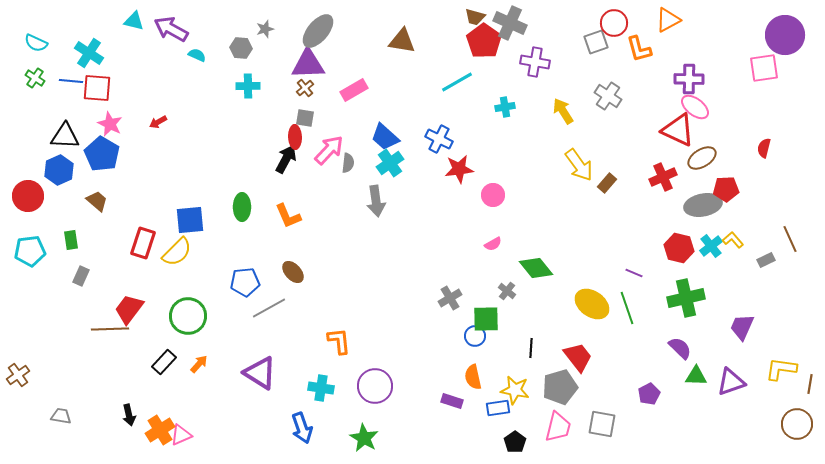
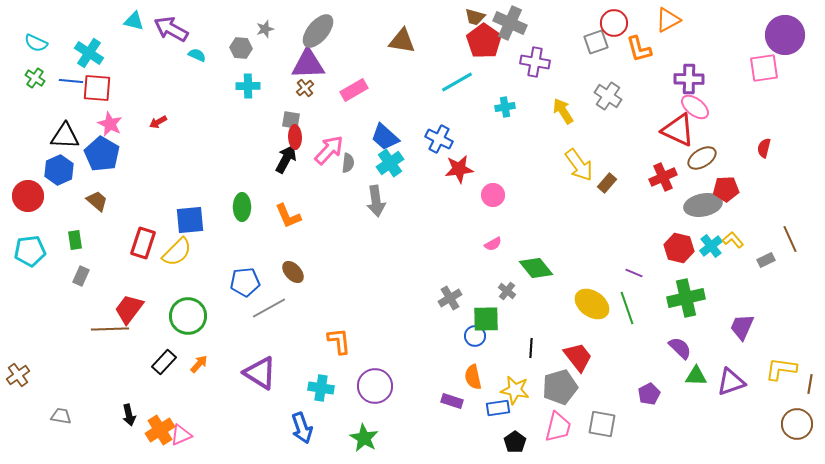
gray square at (305, 118): moved 14 px left, 2 px down
green rectangle at (71, 240): moved 4 px right
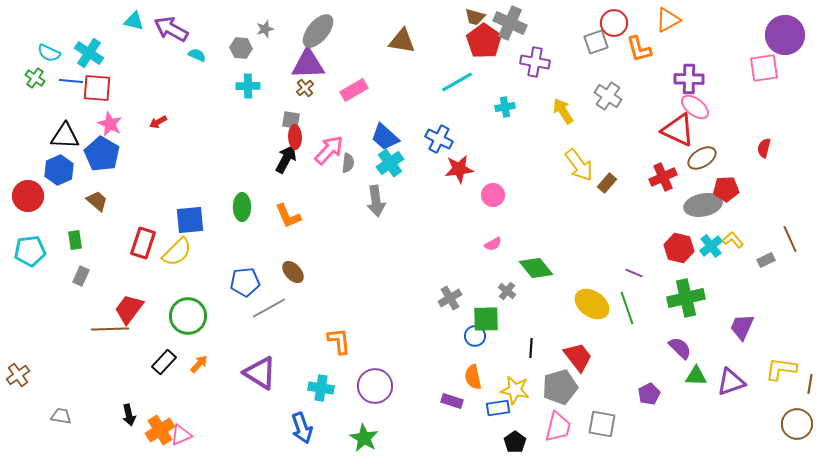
cyan semicircle at (36, 43): moved 13 px right, 10 px down
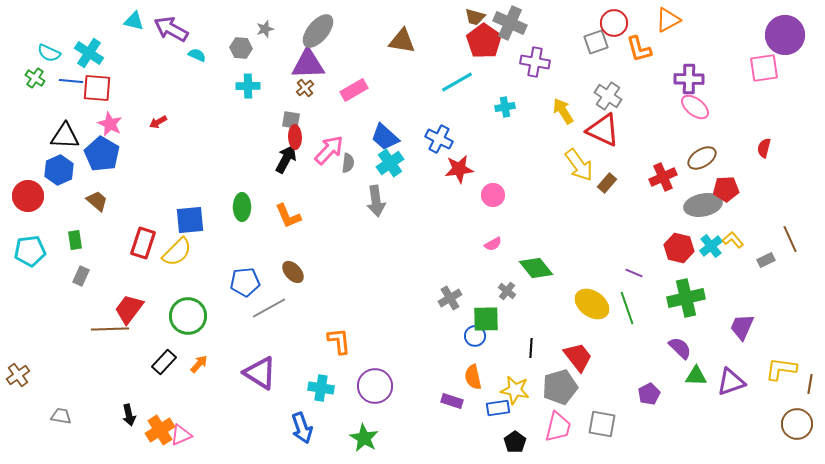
red triangle at (678, 130): moved 75 px left
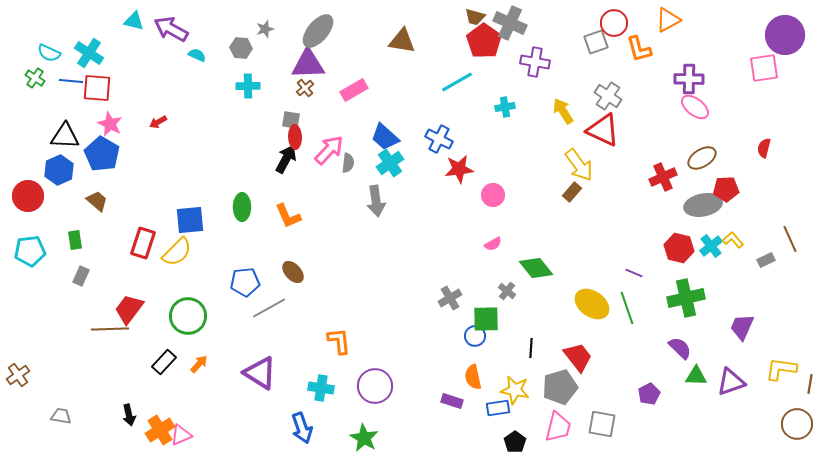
brown rectangle at (607, 183): moved 35 px left, 9 px down
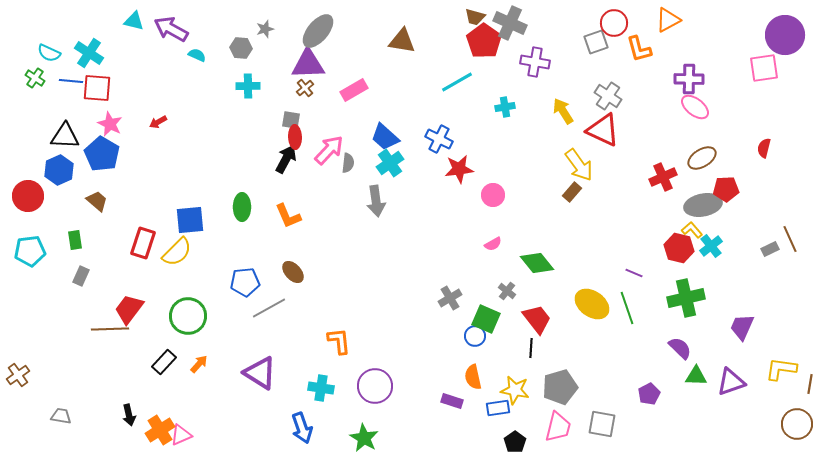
yellow L-shape at (733, 240): moved 41 px left, 10 px up
gray rectangle at (766, 260): moved 4 px right, 11 px up
green diamond at (536, 268): moved 1 px right, 5 px up
green square at (486, 319): rotated 24 degrees clockwise
red trapezoid at (578, 357): moved 41 px left, 38 px up
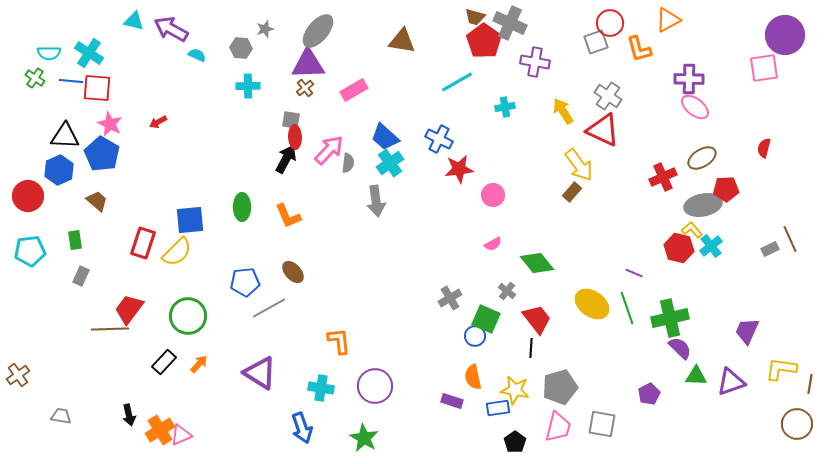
red circle at (614, 23): moved 4 px left
cyan semicircle at (49, 53): rotated 25 degrees counterclockwise
green cross at (686, 298): moved 16 px left, 20 px down
purple trapezoid at (742, 327): moved 5 px right, 4 px down
